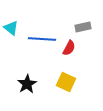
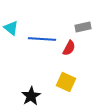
black star: moved 4 px right, 12 px down
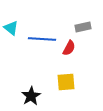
yellow square: rotated 30 degrees counterclockwise
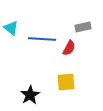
black star: moved 1 px left, 1 px up
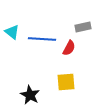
cyan triangle: moved 1 px right, 4 px down
black star: rotated 12 degrees counterclockwise
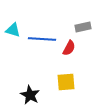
cyan triangle: moved 1 px right, 2 px up; rotated 21 degrees counterclockwise
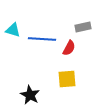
yellow square: moved 1 px right, 3 px up
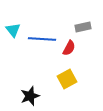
cyan triangle: rotated 35 degrees clockwise
yellow square: rotated 24 degrees counterclockwise
black star: moved 1 px down; rotated 24 degrees clockwise
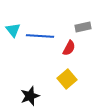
blue line: moved 2 px left, 3 px up
yellow square: rotated 12 degrees counterclockwise
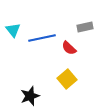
gray rectangle: moved 2 px right
blue line: moved 2 px right, 2 px down; rotated 16 degrees counterclockwise
red semicircle: rotated 105 degrees clockwise
